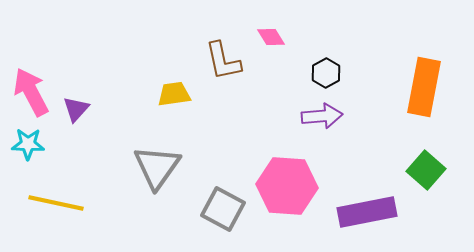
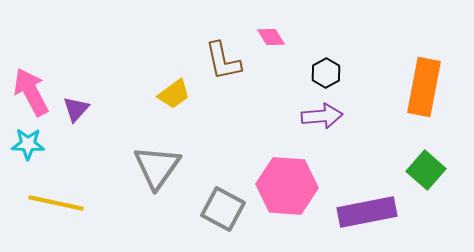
yellow trapezoid: rotated 152 degrees clockwise
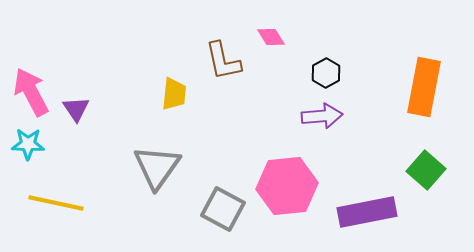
yellow trapezoid: rotated 48 degrees counterclockwise
purple triangle: rotated 16 degrees counterclockwise
pink hexagon: rotated 10 degrees counterclockwise
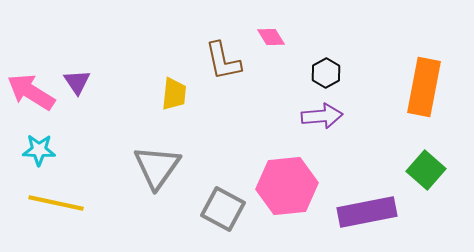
pink arrow: rotated 30 degrees counterclockwise
purple triangle: moved 1 px right, 27 px up
cyan star: moved 11 px right, 6 px down
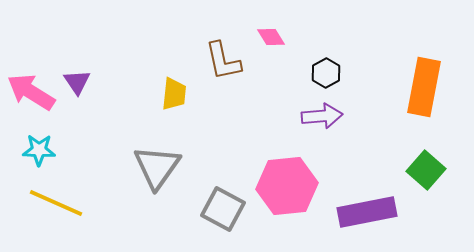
yellow line: rotated 12 degrees clockwise
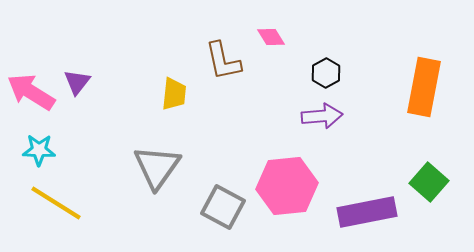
purple triangle: rotated 12 degrees clockwise
green square: moved 3 px right, 12 px down
yellow line: rotated 8 degrees clockwise
gray square: moved 2 px up
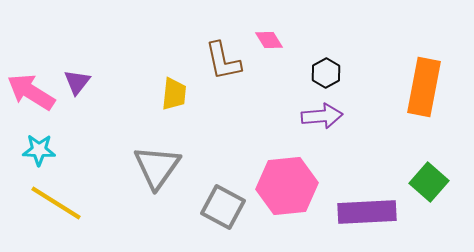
pink diamond: moved 2 px left, 3 px down
purple rectangle: rotated 8 degrees clockwise
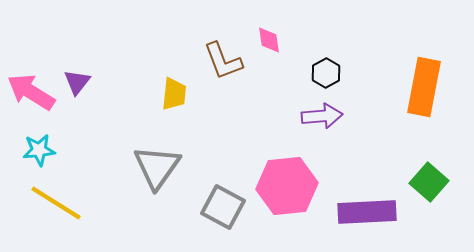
pink diamond: rotated 24 degrees clockwise
brown L-shape: rotated 9 degrees counterclockwise
cyan star: rotated 8 degrees counterclockwise
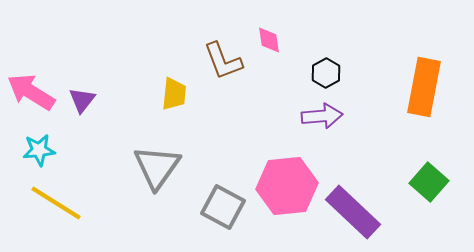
purple triangle: moved 5 px right, 18 px down
purple rectangle: moved 14 px left; rotated 46 degrees clockwise
